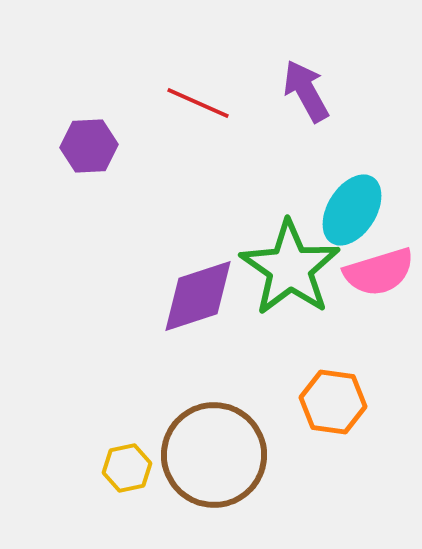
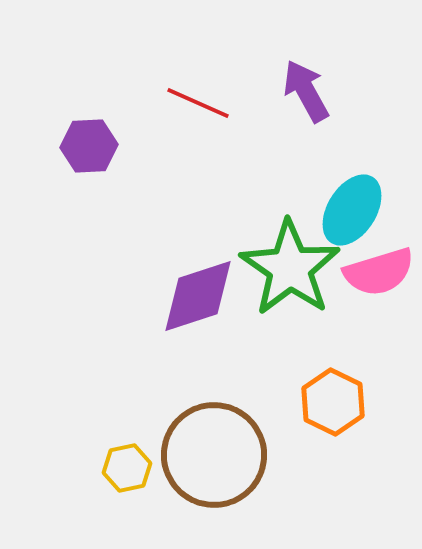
orange hexagon: rotated 18 degrees clockwise
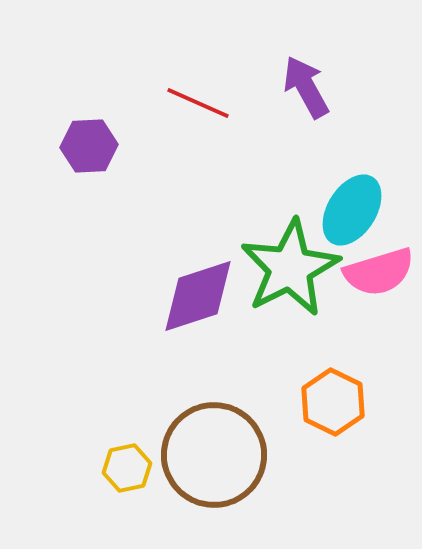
purple arrow: moved 4 px up
green star: rotated 10 degrees clockwise
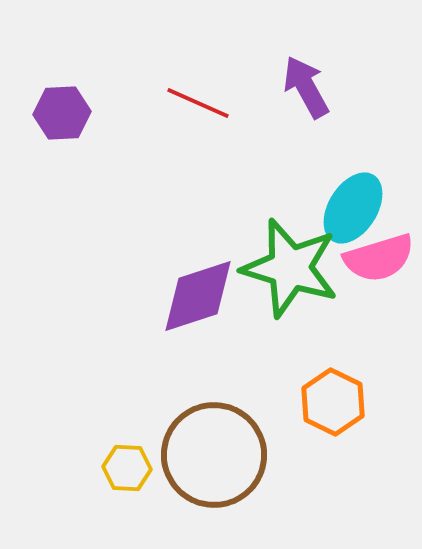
purple hexagon: moved 27 px left, 33 px up
cyan ellipse: moved 1 px right, 2 px up
green star: rotated 28 degrees counterclockwise
pink semicircle: moved 14 px up
yellow hexagon: rotated 15 degrees clockwise
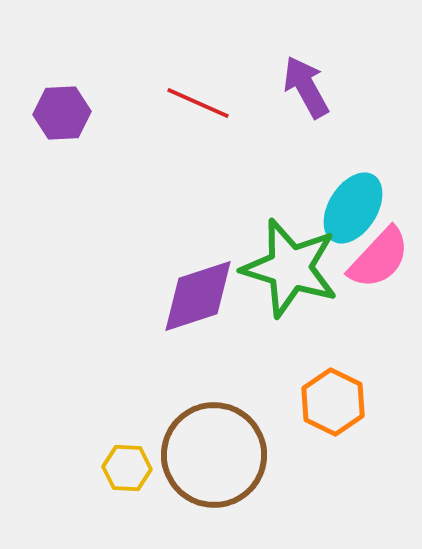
pink semicircle: rotated 30 degrees counterclockwise
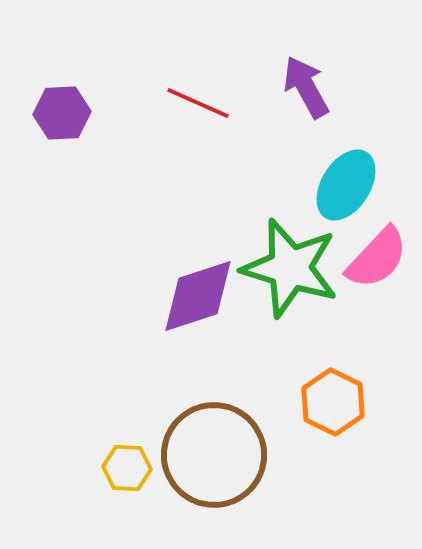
cyan ellipse: moved 7 px left, 23 px up
pink semicircle: moved 2 px left
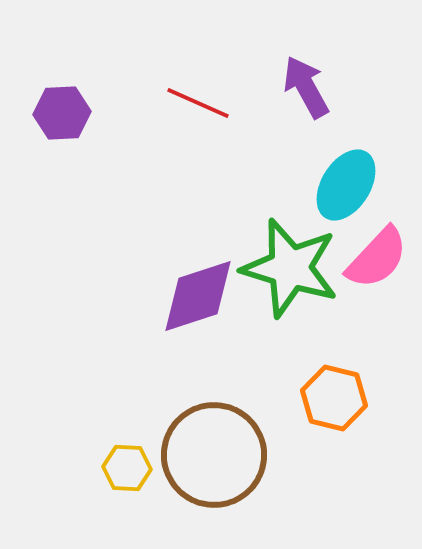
orange hexagon: moved 1 px right, 4 px up; rotated 12 degrees counterclockwise
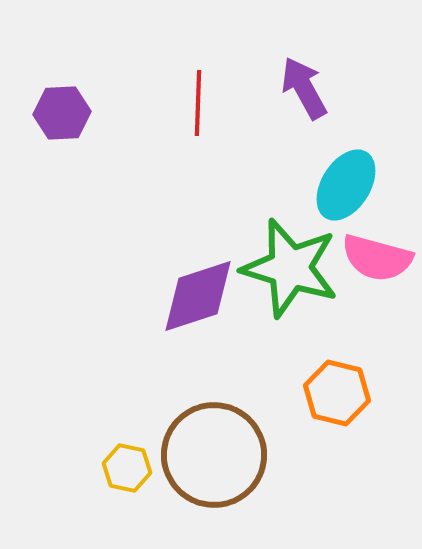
purple arrow: moved 2 px left, 1 px down
red line: rotated 68 degrees clockwise
pink semicircle: rotated 62 degrees clockwise
orange hexagon: moved 3 px right, 5 px up
yellow hexagon: rotated 9 degrees clockwise
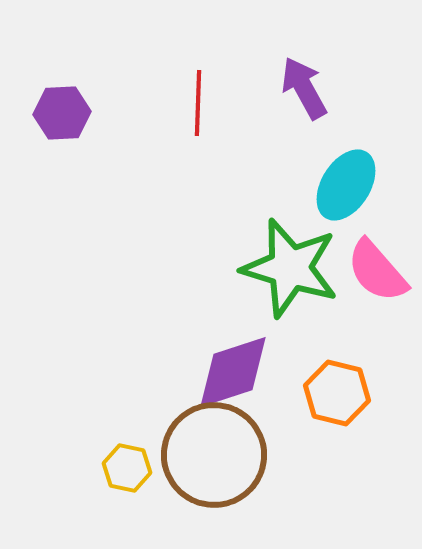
pink semicircle: moved 13 px down; rotated 34 degrees clockwise
purple diamond: moved 35 px right, 76 px down
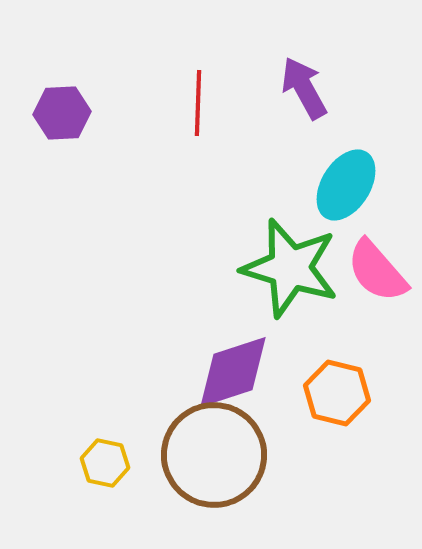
yellow hexagon: moved 22 px left, 5 px up
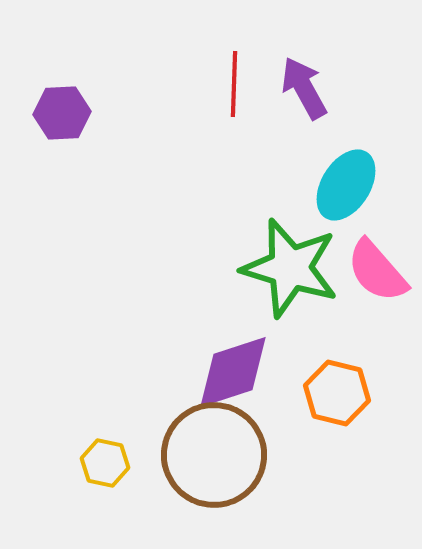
red line: moved 36 px right, 19 px up
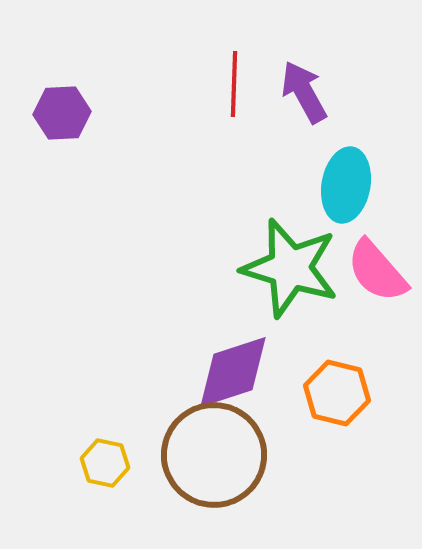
purple arrow: moved 4 px down
cyan ellipse: rotated 22 degrees counterclockwise
